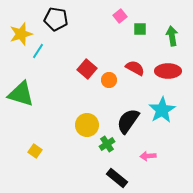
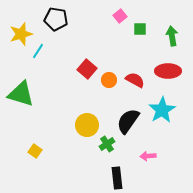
red semicircle: moved 12 px down
black rectangle: rotated 45 degrees clockwise
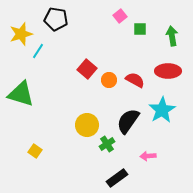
black rectangle: rotated 60 degrees clockwise
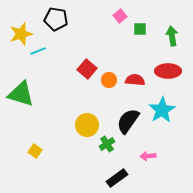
cyan line: rotated 35 degrees clockwise
red semicircle: rotated 24 degrees counterclockwise
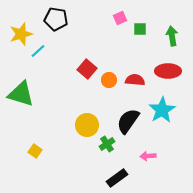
pink square: moved 2 px down; rotated 16 degrees clockwise
cyan line: rotated 21 degrees counterclockwise
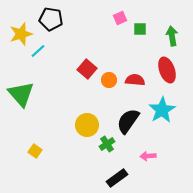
black pentagon: moved 5 px left
red ellipse: moved 1 px left, 1 px up; rotated 70 degrees clockwise
green triangle: rotated 32 degrees clockwise
